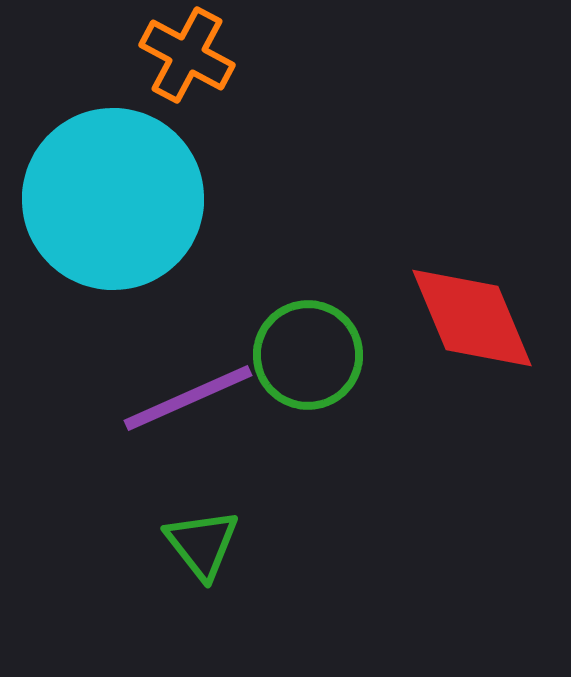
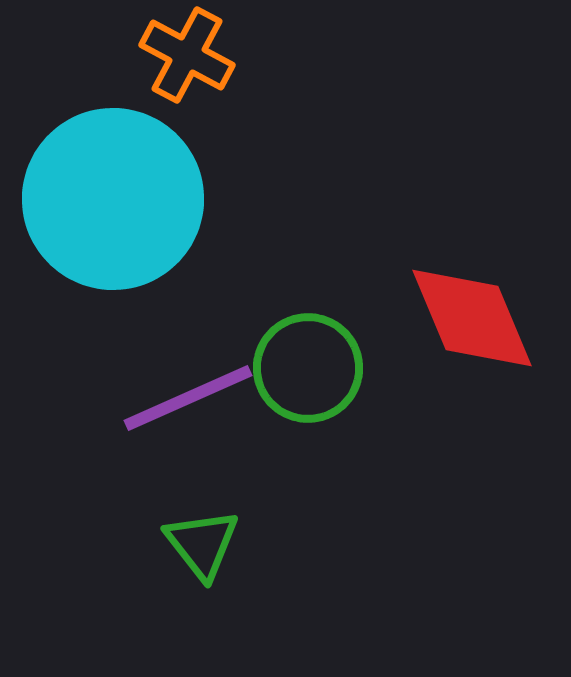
green circle: moved 13 px down
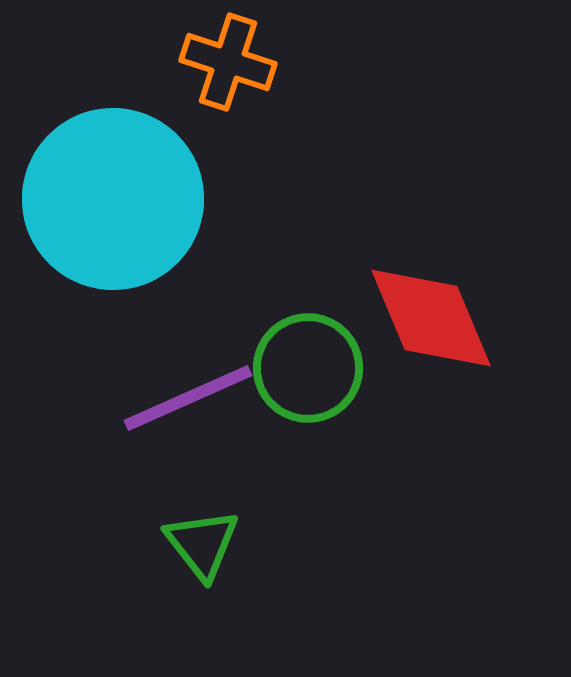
orange cross: moved 41 px right, 7 px down; rotated 10 degrees counterclockwise
red diamond: moved 41 px left
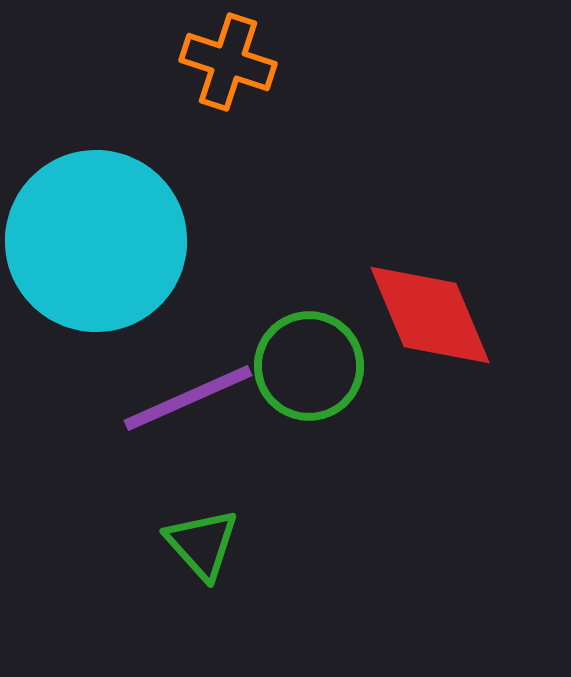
cyan circle: moved 17 px left, 42 px down
red diamond: moved 1 px left, 3 px up
green circle: moved 1 px right, 2 px up
green triangle: rotated 4 degrees counterclockwise
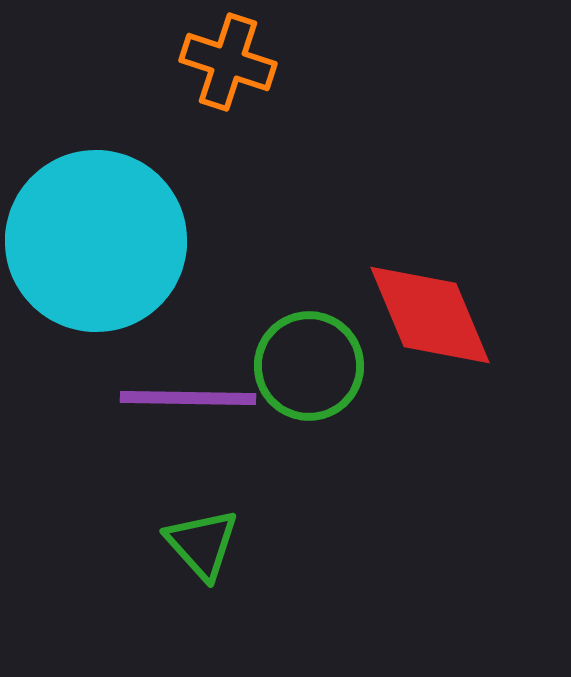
purple line: rotated 25 degrees clockwise
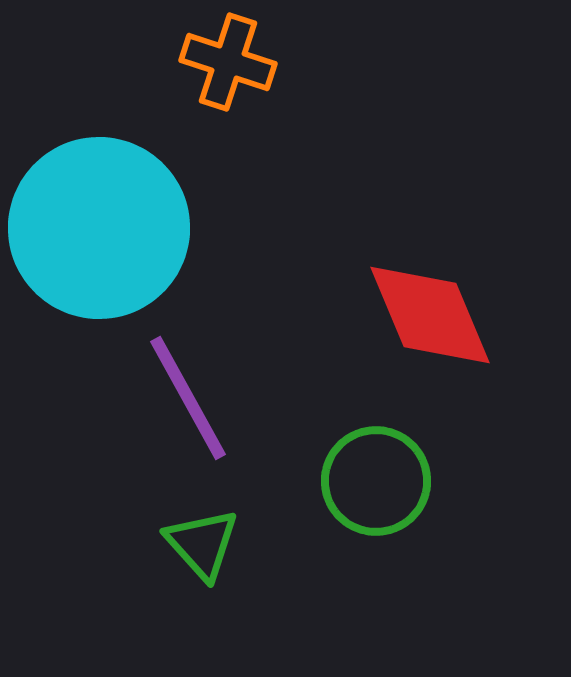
cyan circle: moved 3 px right, 13 px up
green circle: moved 67 px right, 115 px down
purple line: rotated 60 degrees clockwise
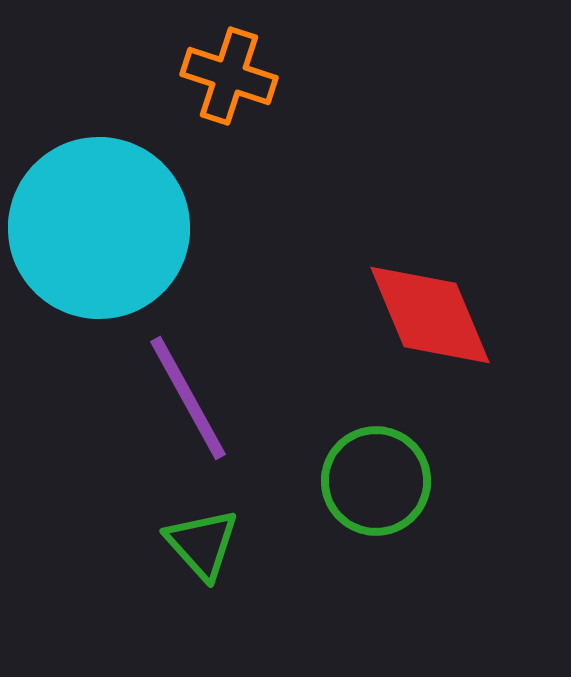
orange cross: moved 1 px right, 14 px down
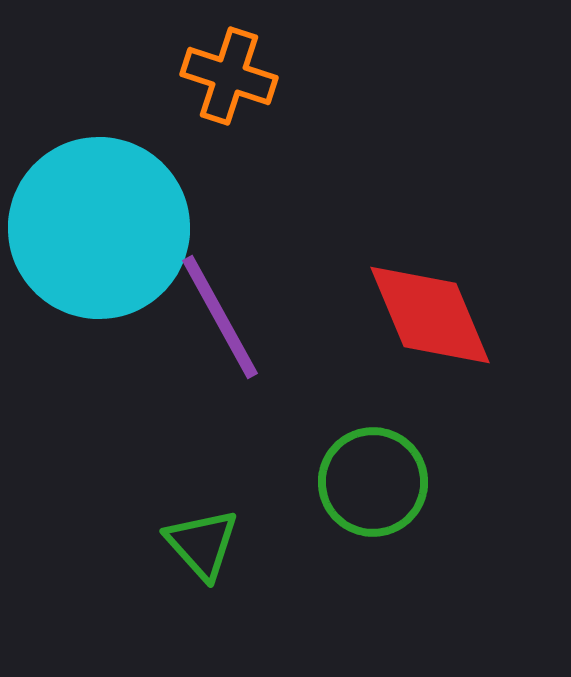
purple line: moved 32 px right, 81 px up
green circle: moved 3 px left, 1 px down
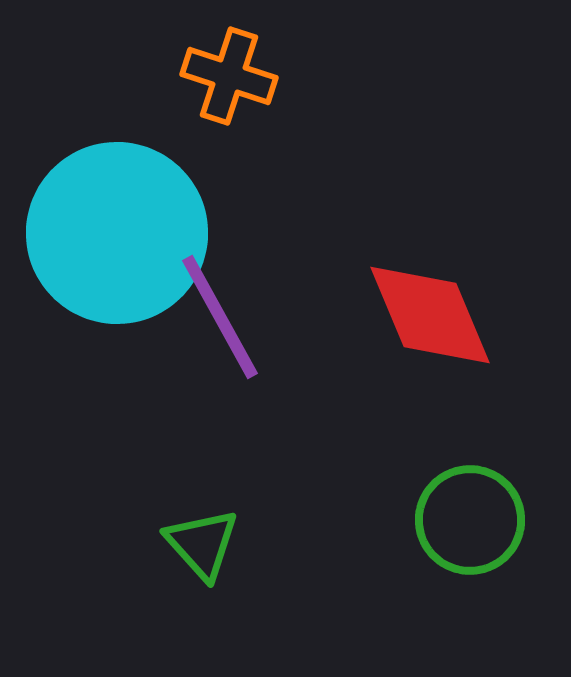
cyan circle: moved 18 px right, 5 px down
green circle: moved 97 px right, 38 px down
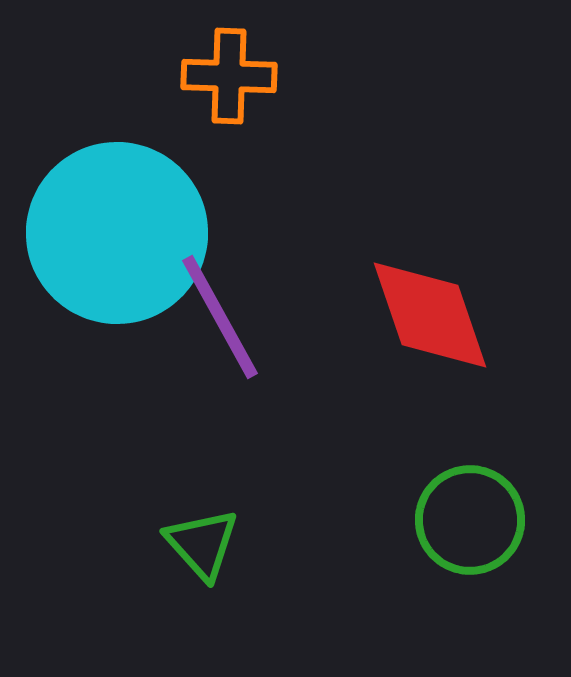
orange cross: rotated 16 degrees counterclockwise
red diamond: rotated 4 degrees clockwise
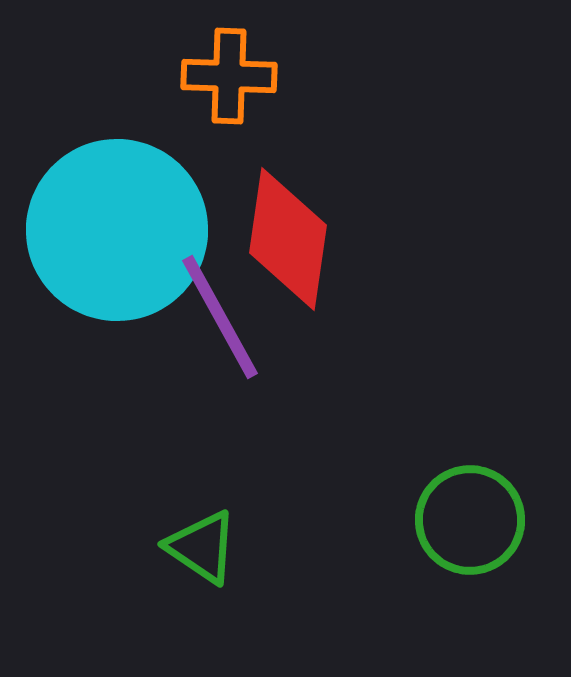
cyan circle: moved 3 px up
red diamond: moved 142 px left, 76 px up; rotated 27 degrees clockwise
green triangle: moved 3 px down; rotated 14 degrees counterclockwise
